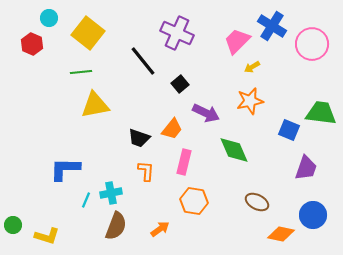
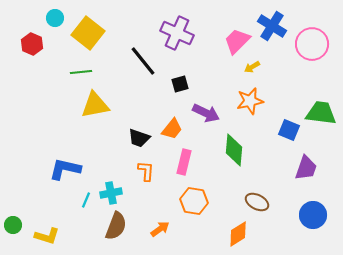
cyan circle: moved 6 px right
black square: rotated 24 degrees clockwise
green diamond: rotated 28 degrees clockwise
blue L-shape: rotated 12 degrees clockwise
orange diamond: moved 43 px left; rotated 44 degrees counterclockwise
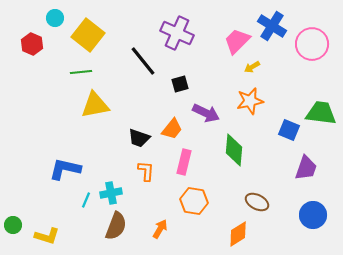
yellow square: moved 2 px down
orange arrow: rotated 24 degrees counterclockwise
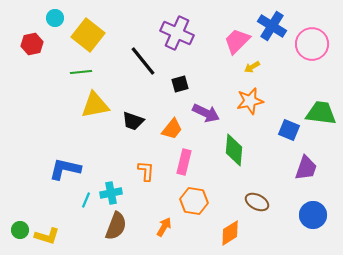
red hexagon: rotated 25 degrees clockwise
black trapezoid: moved 6 px left, 17 px up
green circle: moved 7 px right, 5 px down
orange arrow: moved 4 px right, 2 px up
orange diamond: moved 8 px left, 1 px up
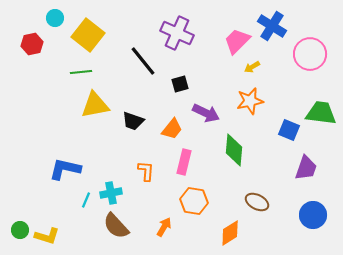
pink circle: moved 2 px left, 10 px down
brown semicircle: rotated 116 degrees clockwise
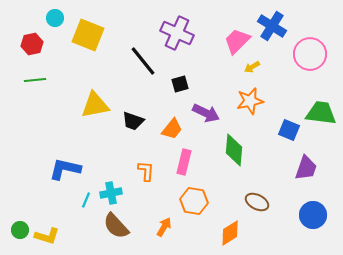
yellow square: rotated 16 degrees counterclockwise
green line: moved 46 px left, 8 px down
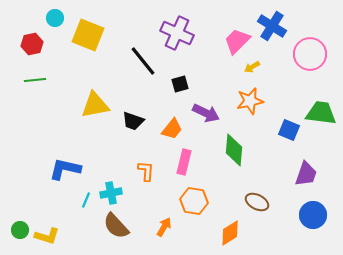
purple trapezoid: moved 6 px down
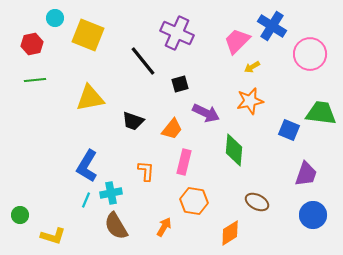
yellow triangle: moved 5 px left, 7 px up
blue L-shape: moved 22 px right, 3 px up; rotated 72 degrees counterclockwise
brown semicircle: rotated 12 degrees clockwise
green circle: moved 15 px up
yellow L-shape: moved 6 px right
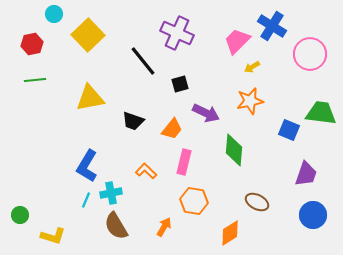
cyan circle: moved 1 px left, 4 px up
yellow square: rotated 24 degrees clockwise
orange L-shape: rotated 50 degrees counterclockwise
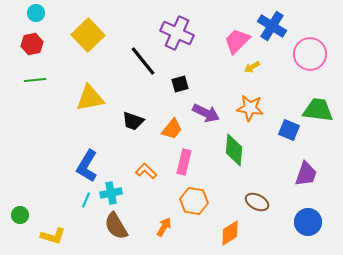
cyan circle: moved 18 px left, 1 px up
orange star: moved 7 px down; rotated 20 degrees clockwise
green trapezoid: moved 3 px left, 3 px up
blue circle: moved 5 px left, 7 px down
